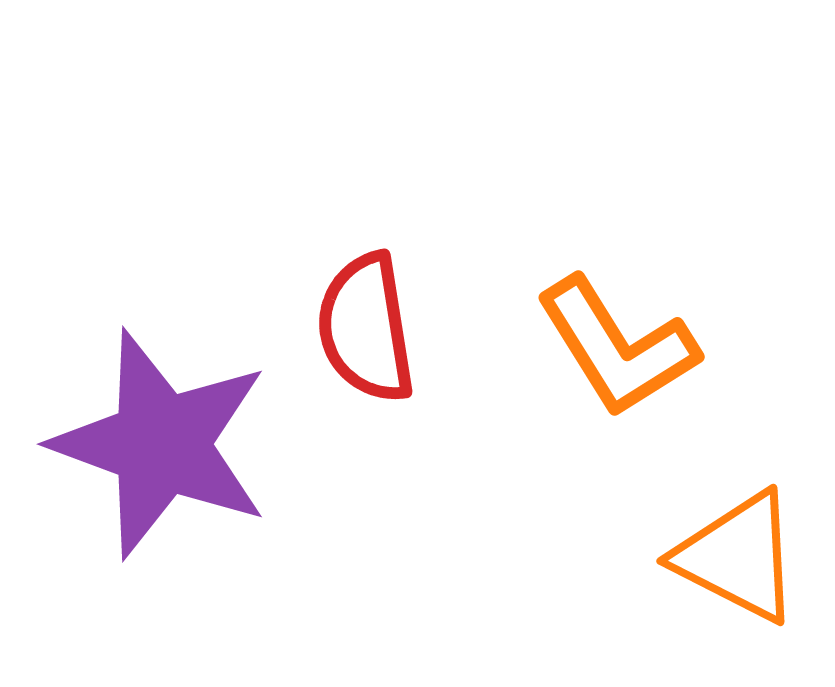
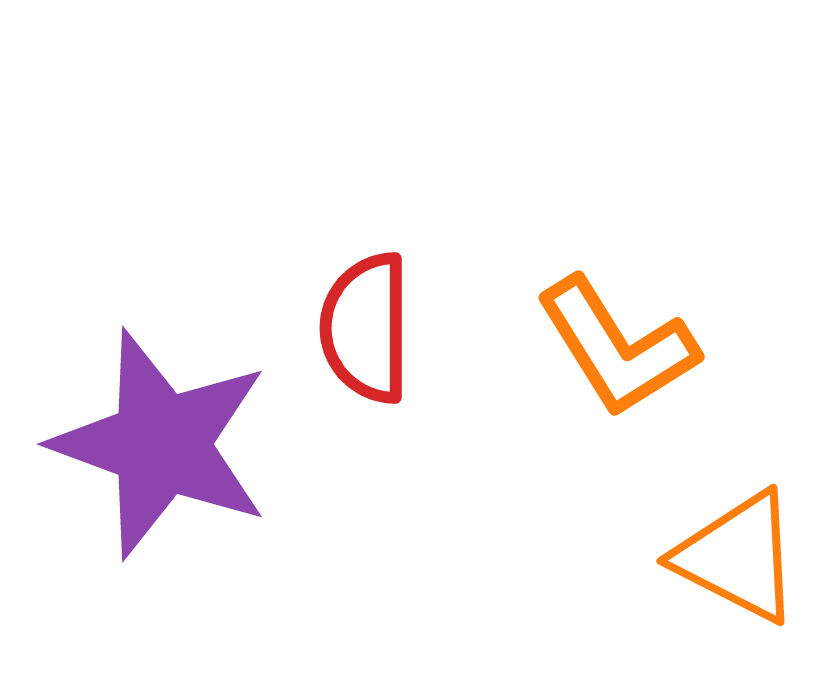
red semicircle: rotated 9 degrees clockwise
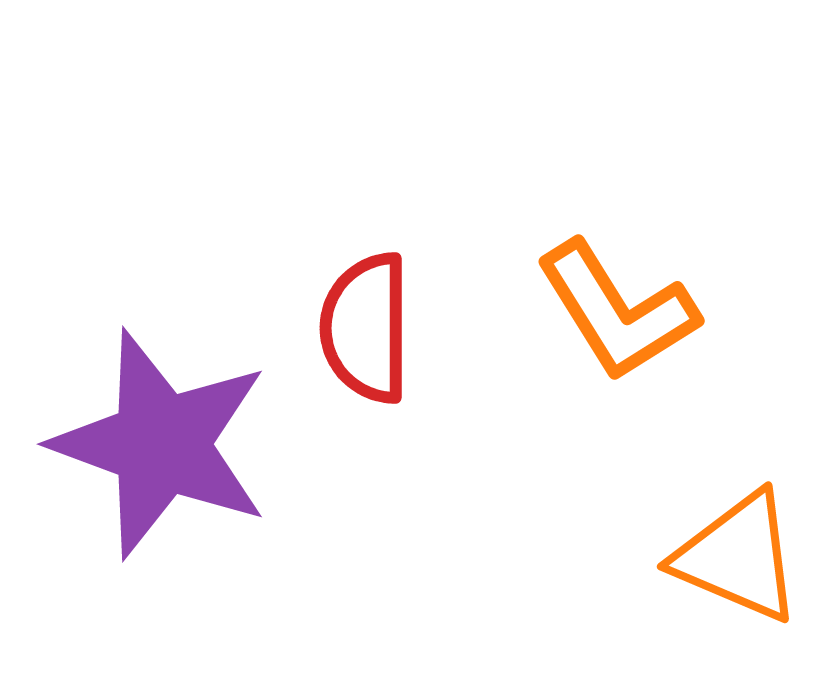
orange L-shape: moved 36 px up
orange triangle: rotated 4 degrees counterclockwise
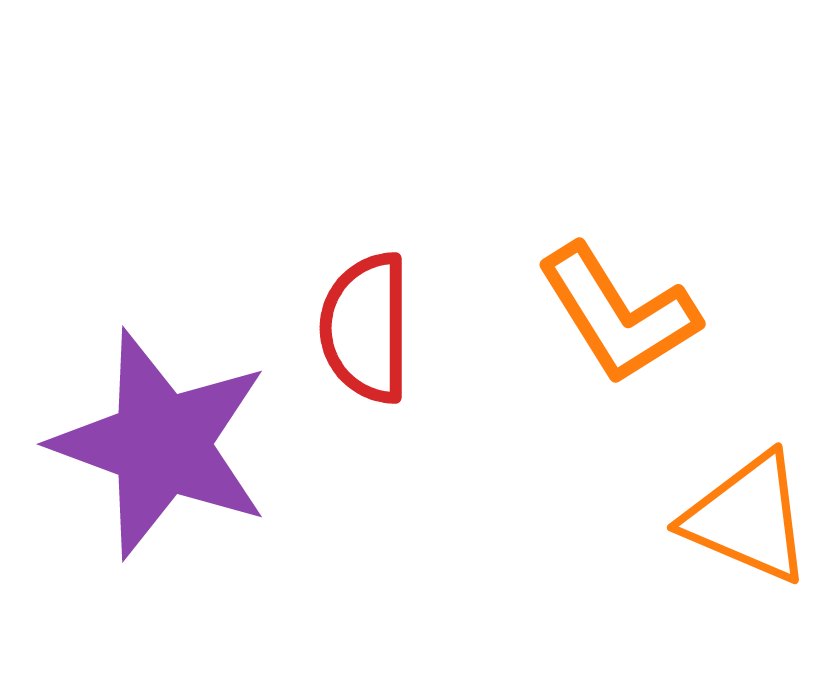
orange L-shape: moved 1 px right, 3 px down
orange triangle: moved 10 px right, 39 px up
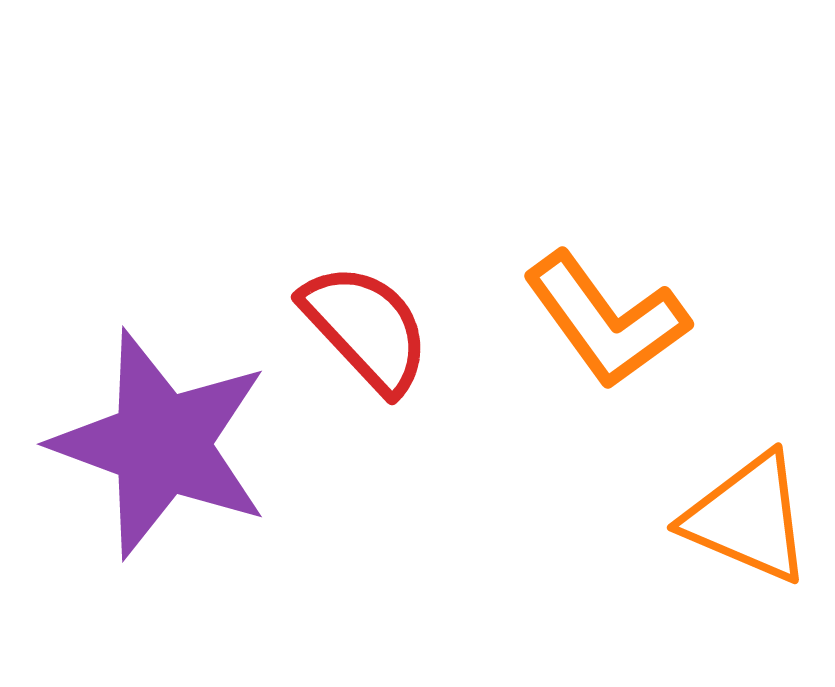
orange L-shape: moved 12 px left, 6 px down; rotated 4 degrees counterclockwise
red semicircle: rotated 137 degrees clockwise
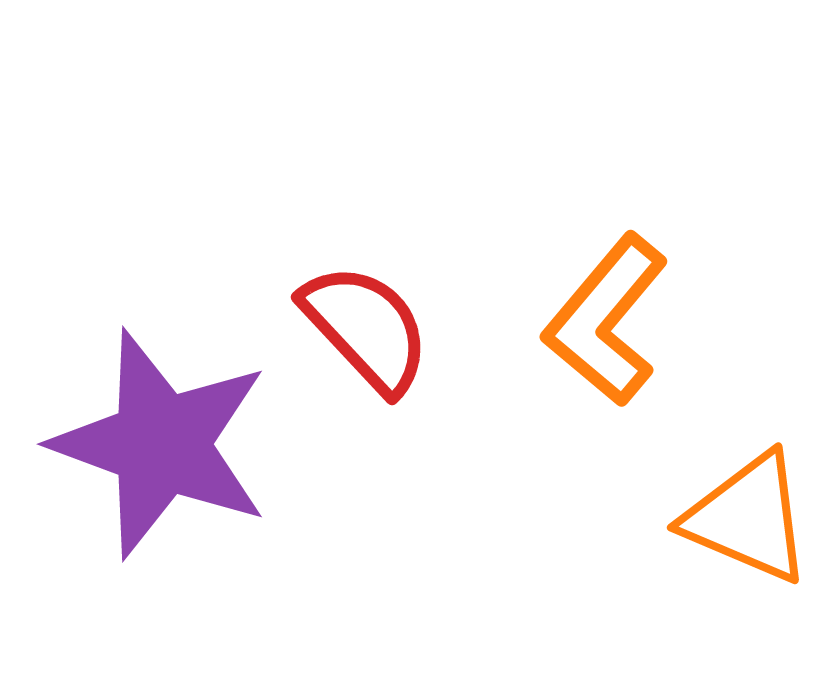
orange L-shape: rotated 76 degrees clockwise
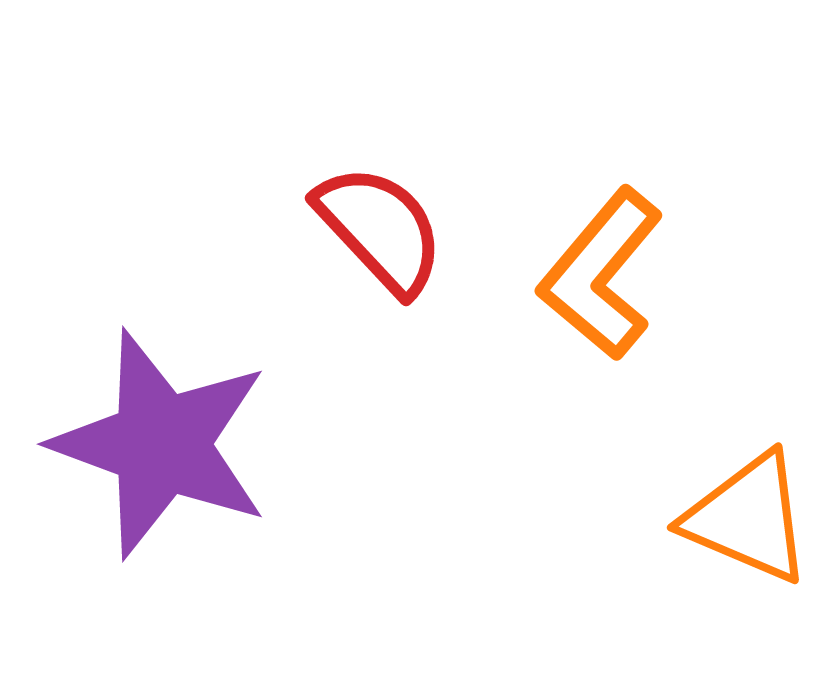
orange L-shape: moved 5 px left, 46 px up
red semicircle: moved 14 px right, 99 px up
